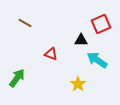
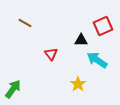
red square: moved 2 px right, 2 px down
red triangle: rotated 32 degrees clockwise
green arrow: moved 4 px left, 11 px down
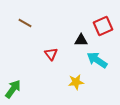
yellow star: moved 2 px left, 2 px up; rotated 28 degrees clockwise
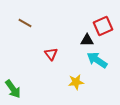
black triangle: moved 6 px right
green arrow: rotated 108 degrees clockwise
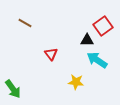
red square: rotated 12 degrees counterclockwise
yellow star: rotated 14 degrees clockwise
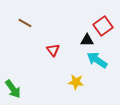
red triangle: moved 2 px right, 4 px up
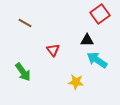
red square: moved 3 px left, 12 px up
green arrow: moved 10 px right, 17 px up
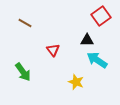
red square: moved 1 px right, 2 px down
yellow star: rotated 14 degrees clockwise
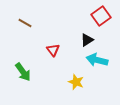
black triangle: rotated 32 degrees counterclockwise
cyan arrow: rotated 20 degrees counterclockwise
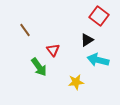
red square: moved 2 px left; rotated 18 degrees counterclockwise
brown line: moved 7 px down; rotated 24 degrees clockwise
cyan arrow: moved 1 px right
green arrow: moved 16 px right, 5 px up
yellow star: rotated 28 degrees counterclockwise
